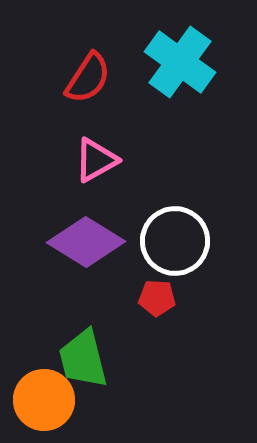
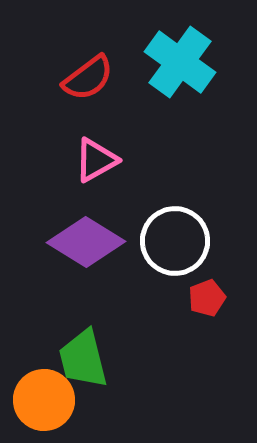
red semicircle: rotated 20 degrees clockwise
red pentagon: moved 50 px right; rotated 24 degrees counterclockwise
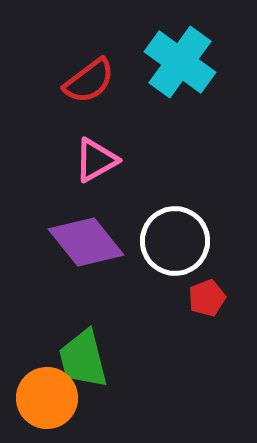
red semicircle: moved 1 px right, 3 px down
purple diamond: rotated 20 degrees clockwise
orange circle: moved 3 px right, 2 px up
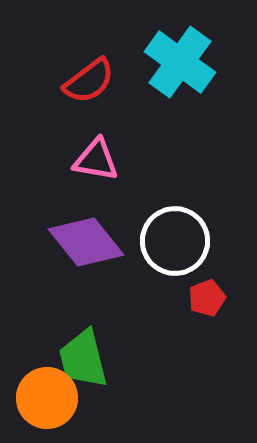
pink triangle: rotated 39 degrees clockwise
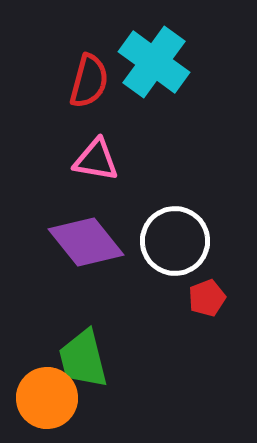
cyan cross: moved 26 px left
red semicircle: rotated 38 degrees counterclockwise
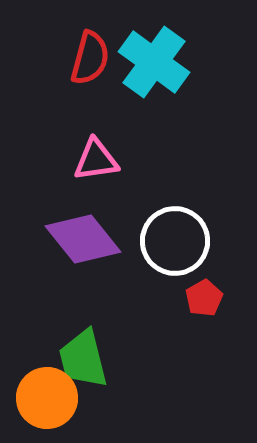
red semicircle: moved 1 px right, 23 px up
pink triangle: rotated 18 degrees counterclockwise
purple diamond: moved 3 px left, 3 px up
red pentagon: moved 3 px left; rotated 9 degrees counterclockwise
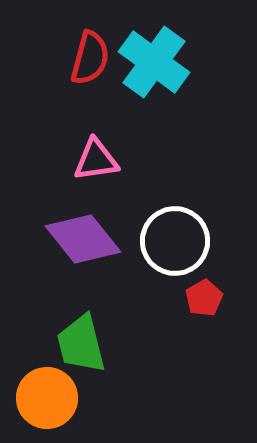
green trapezoid: moved 2 px left, 15 px up
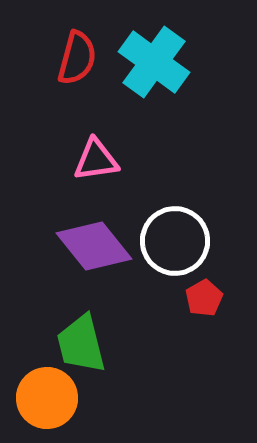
red semicircle: moved 13 px left
purple diamond: moved 11 px right, 7 px down
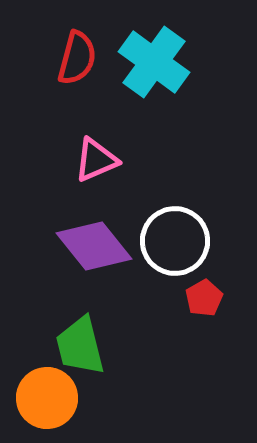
pink triangle: rotated 15 degrees counterclockwise
green trapezoid: moved 1 px left, 2 px down
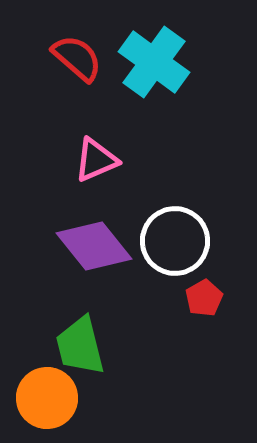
red semicircle: rotated 64 degrees counterclockwise
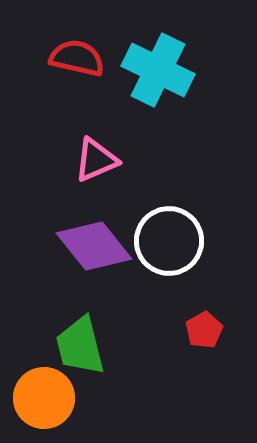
red semicircle: rotated 28 degrees counterclockwise
cyan cross: moved 4 px right, 8 px down; rotated 10 degrees counterclockwise
white circle: moved 6 px left
red pentagon: moved 32 px down
orange circle: moved 3 px left
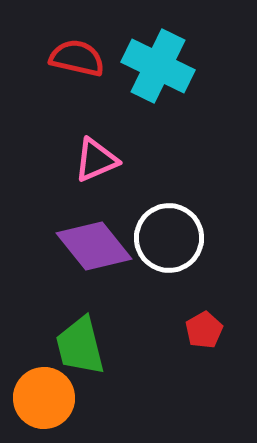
cyan cross: moved 4 px up
white circle: moved 3 px up
